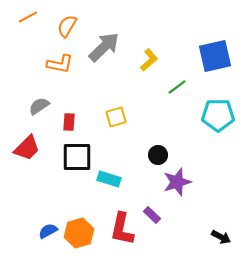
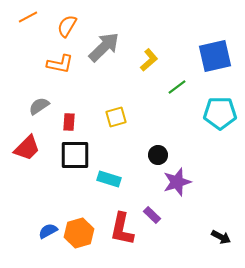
cyan pentagon: moved 2 px right, 2 px up
black square: moved 2 px left, 2 px up
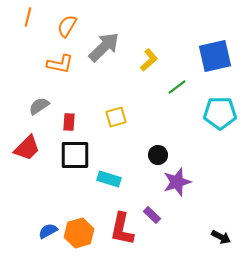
orange line: rotated 48 degrees counterclockwise
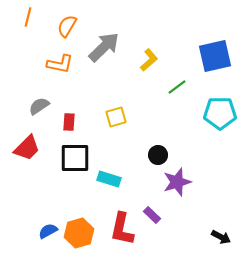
black square: moved 3 px down
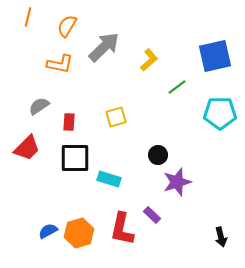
black arrow: rotated 48 degrees clockwise
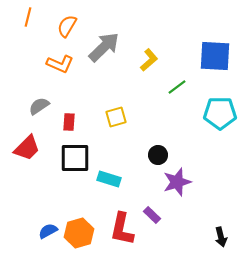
blue square: rotated 16 degrees clockwise
orange L-shape: rotated 12 degrees clockwise
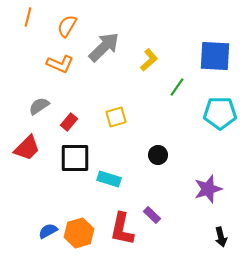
green line: rotated 18 degrees counterclockwise
red rectangle: rotated 36 degrees clockwise
purple star: moved 31 px right, 7 px down
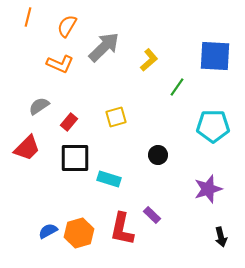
cyan pentagon: moved 7 px left, 13 px down
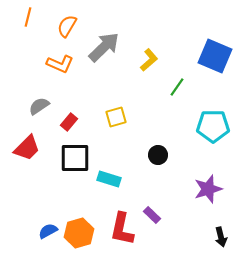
blue square: rotated 20 degrees clockwise
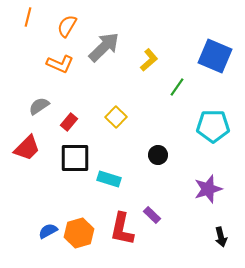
yellow square: rotated 30 degrees counterclockwise
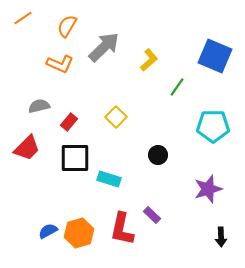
orange line: moved 5 px left, 1 px down; rotated 42 degrees clockwise
gray semicircle: rotated 20 degrees clockwise
black arrow: rotated 12 degrees clockwise
